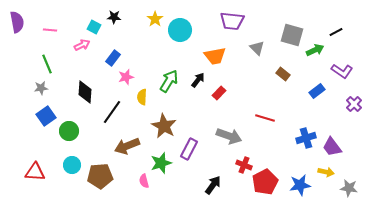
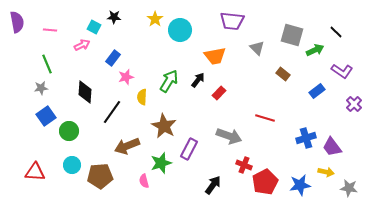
black line at (336, 32): rotated 72 degrees clockwise
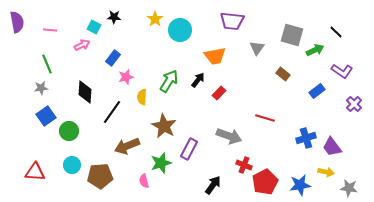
gray triangle at (257, 48): rotated 21 degrees clockwise
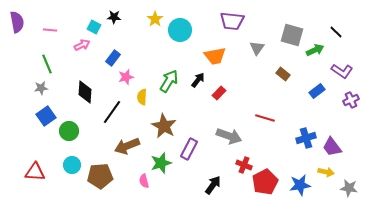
purple cross at (354, 104): moved 3 px left, 4 px up; rotated 21 degrees clockwise
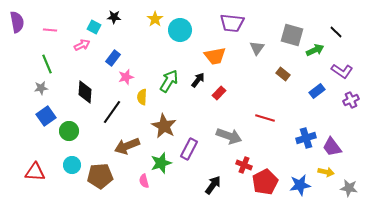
purple trapezoid at (232, 21): moved 2 px down
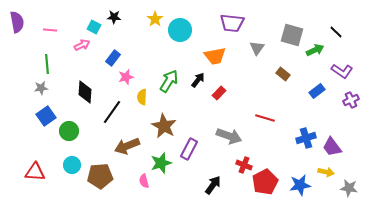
green line at (47, 64): rotated 18 degrees clockwise
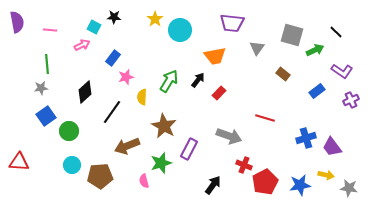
black diamond at (85, 92): rotated 45 degrees clockwise
red triangle at (35, 172): moved 16 px left, 10 px up
yellow arrow at (326, 172): moved 3 px down
